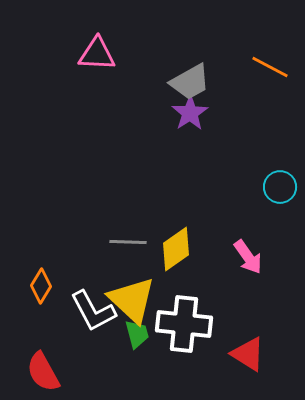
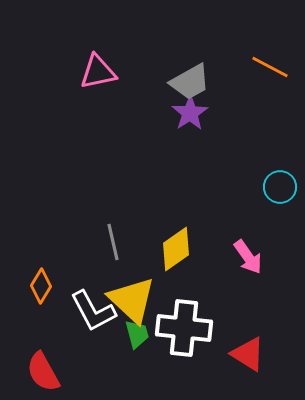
pink triangle: moved 1 px right, 18 px down; rotated 15 degrees counterclockwise
gray line: moved 15 px left; rotated 75 degrees clockwise
white cross: moved 4 px down
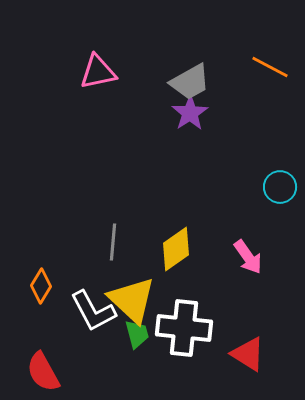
gray line: rotated 18 degrees clockwise
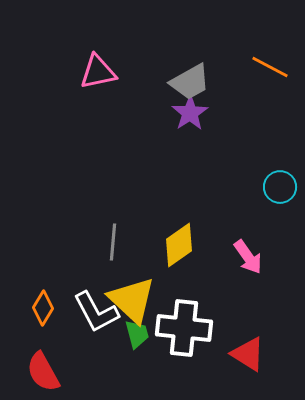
yellow diamond: moved 3 px right, 4 px up
orange diamond: moved 2 px right, 22 px down
white L-shape: moved 3 px right, 1 px down
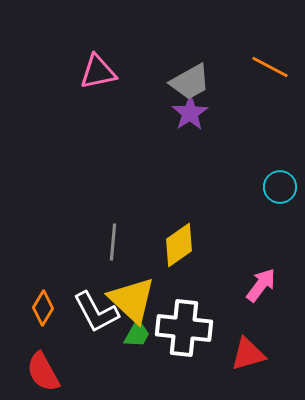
pink arrow: moved 13 px right, 28 px down; rotated 108 degrees counterclockwise
green trapezoid: rotated 44 degrees clockwise
red triangle: rotated 48 degrees counterclockwise
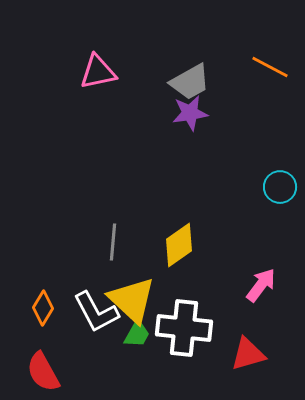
purple star: rotated 24 degrees clockwise
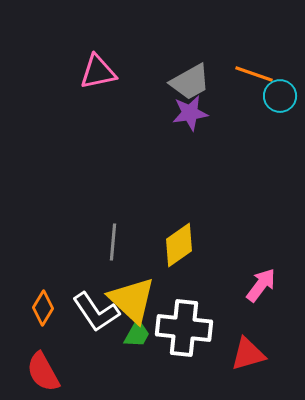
orange line: moved 16 px left, 7 px down; rotated 9 degrees counterclockwise
cyan circle: moved 91 px up
white L-shape: rotated 6 degrees counterclockwise
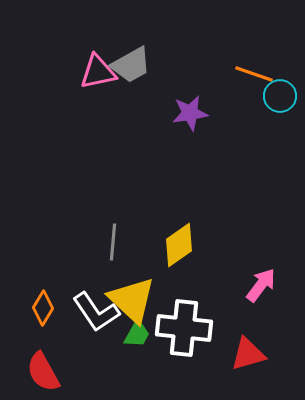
gray trapezoid: moved 59 px left, 17 px up
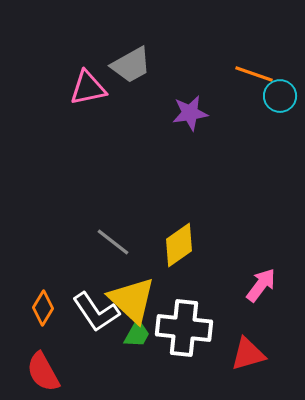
pink triangle: moved 10 px left, 16 px down
gray line: rotated 57 degrees counterclockwise
